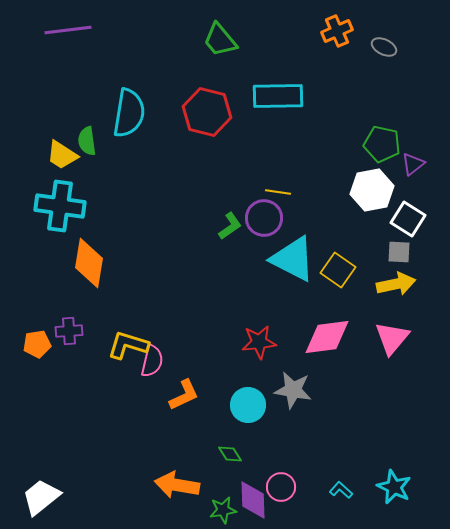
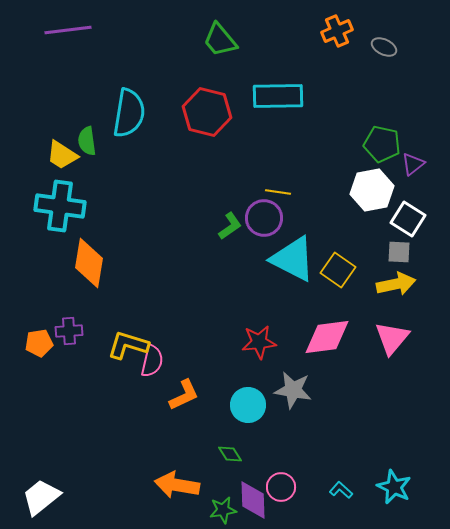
orange pentagon: moved 2 px right, 1 px up
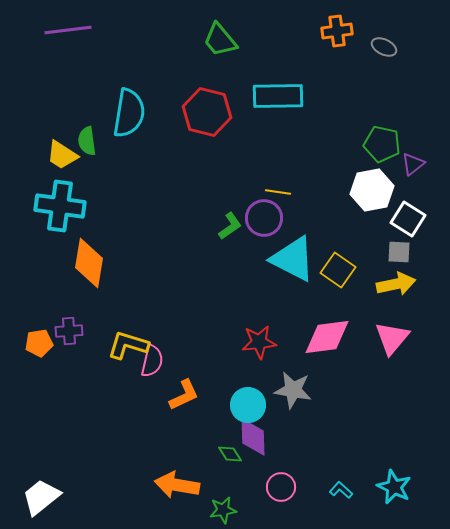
orange cross: rotated 16 degrees clockwise
purple diamond: moved 63 px up
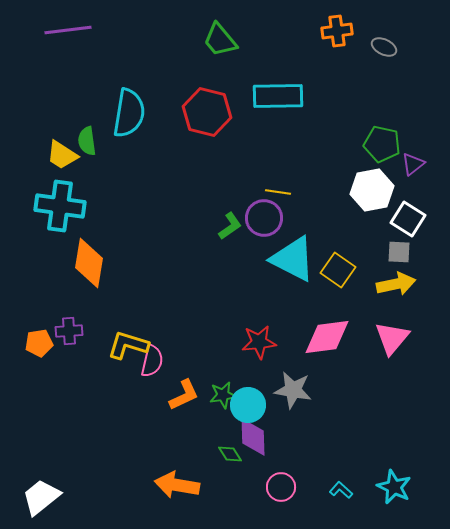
green star: moved 115 px up
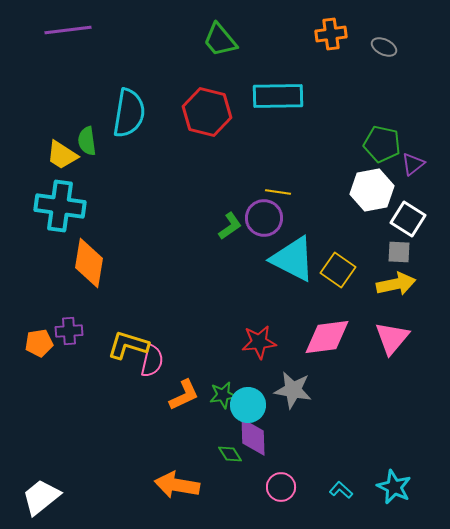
orange cross: moved 6 px left, 3 px down
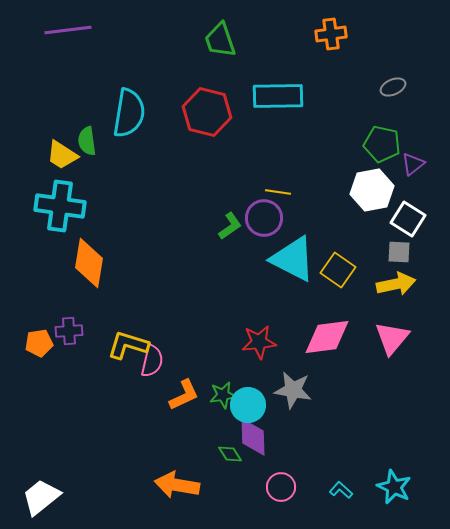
green trapezoid: rotated 21 degrees clockwise
gray ellipse: moved 9 px right, 40 px down; rotated 50 degrees counterclockwise
